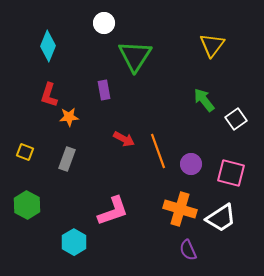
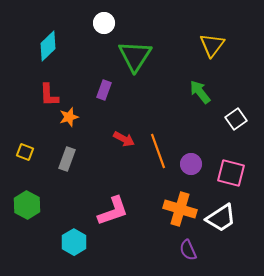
cyan diamond: rotated 24 degrees clockwise
purple rectangle: rotated 30 degrees clockwise
red L-shape: rotated 20 degrees counterclockwise
green arrow: moved 4 px left, 8 px up
orange star: rotated 12 degrees counterclockwise
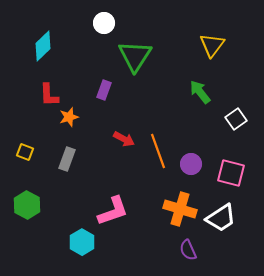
cyan diamond: moved 5 px left
cyan hexagon: moved 8 px right
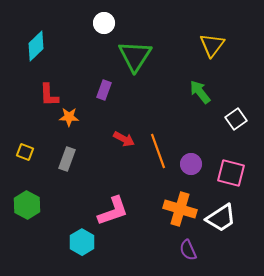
cyan diamond: moved 7 px left
orange star: rotated 18 degrees clockwise
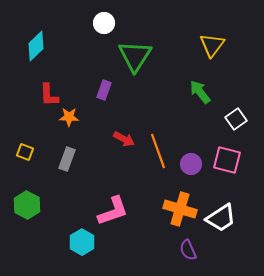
pink square: moved 4 px left, 13 px up
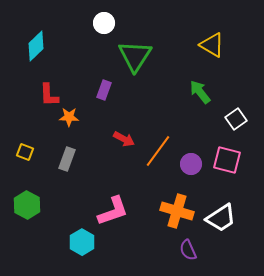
yellow triangle: rotated 36 degrees counterclockwise
orange line: rotated 56 degrees clockwise
orange cross: moved 3 px left, 2 px down
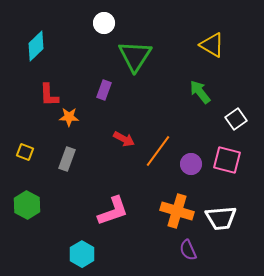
white trapezoid: rotated 28 degrees clockwise
cyan hexagon: moved 12 px down
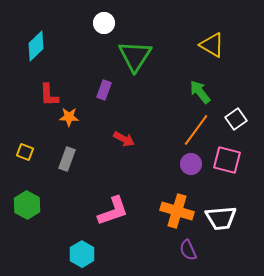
orange line: moved 38 px right, 21 px up
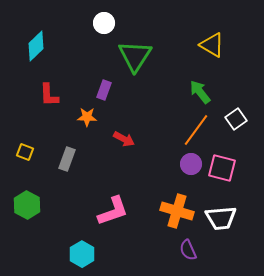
orange star: moved 18 px right
pink square: moved 5 px left, 8 px down
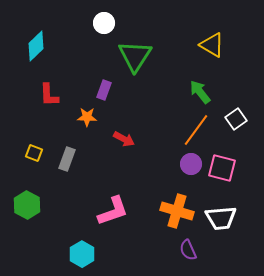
yellow square: moved 9 px right, 1 px down
